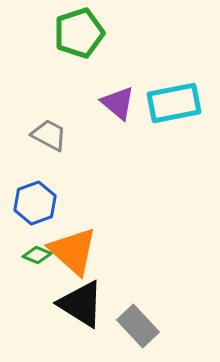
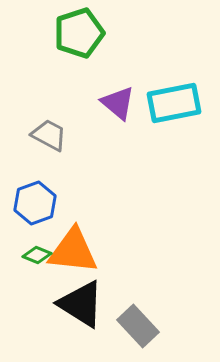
orange triangle: rotated 36 degrees counterclockwise
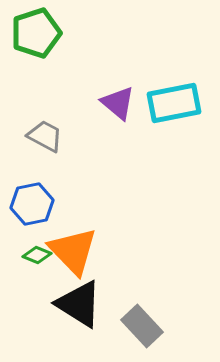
green pentagon: moved 43 px left
gray trapezoid: moved 4 px left, 1 px down
blue hexagon: moved 3 px left, 1 px down; rotated 9 degrees clockwise
orange triangle: rotated 40 degrees clockwise
black triangle: moved 2 px left
gray rectangle: moved 4 px right
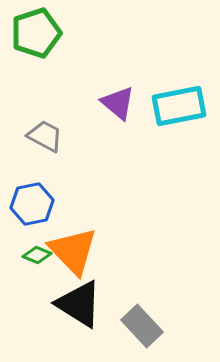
cyan rectangle: moved 5 px right, 3 px down
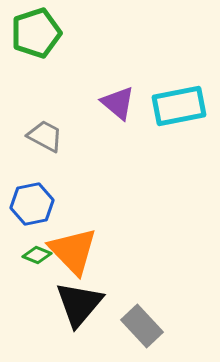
black triangle: rotated 38 degrees clockwise
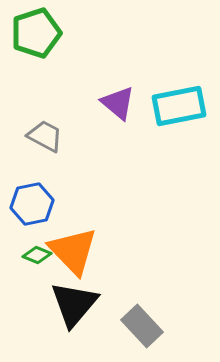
black triangle: moved 5 px left
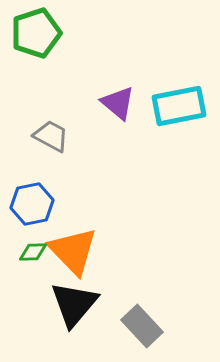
gray trapezoid: moved 6 px right
green diamond: moved 4 px left, 3 px up; rotated 24 degrees counterclockwise
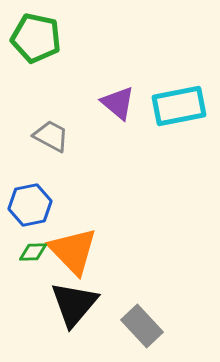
green pentagon: moved 5 px down; rotated 30 degrees clockwise
blue hexagon: moved 2 px left, 1 px down
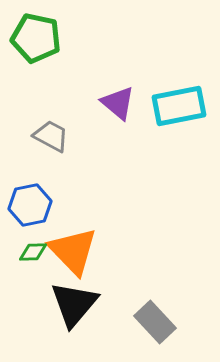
gray rectangle: moved 13 px right, 4 px up
